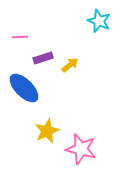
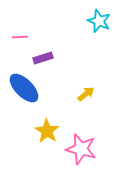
yellow arrow: moved 16 px right, 29 px down
yellow star: rotated 15 degrees counterclockwise
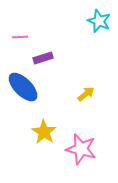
blue ellipse: moved 1 px left, 1 px up
yellow star: moved 3 px left, 1 px down
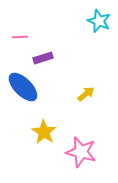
pink star: moved 3 px down
